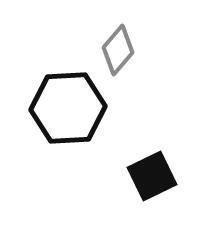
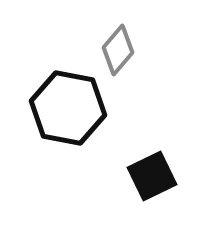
black hexagon: rotated 14 degrees clockwise
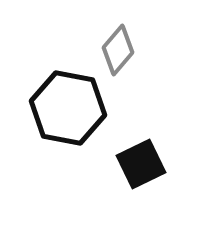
black square: moved 11 px left, 12 px up
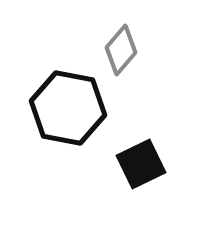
gray diamond: moved 3 px right
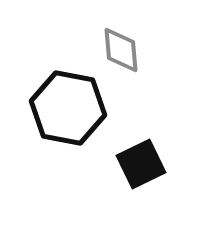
gray diamond: rotated 45 degrees counterclockwise
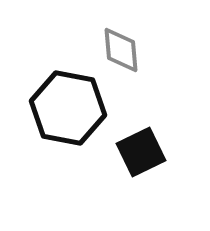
black square: moved 12 px up
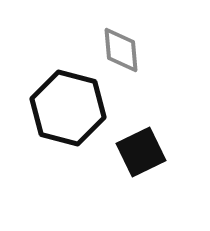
black hexagon: rotated 4 degrees clockwise
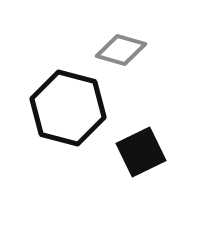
gray diamond: rotated 69 degrees counterclockwise
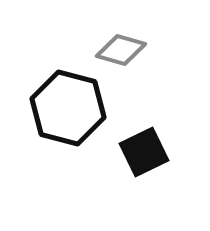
black square: moved 3 px right
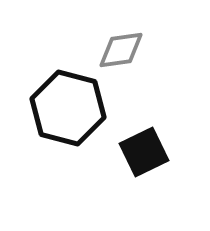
gray diamond: rotated 24 degrees counterclockwise
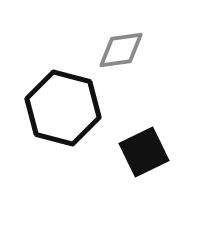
black hexagon: moved 5 px left
